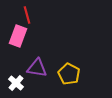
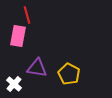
pink rectangle: rotated 10 degrees counterclockwise
white cross: moved 2 px left, 1 px down
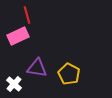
pink rectangle: rotated 55 degrees clockwise
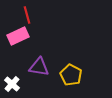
purple triangle: moved 2 px right, 1 px up
yellow pentagon: moved 2 px right, 1 px down
white cross: moved 2 px left
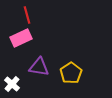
pink rectangle: moved 3 px right, 2 px down
yellow pentagon: moved 2 px up; rotated 10 degrees clockwise
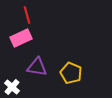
purple triangle: moved 2 px left
yellow pentagon: rotated 15 degrees counterclockwise
white cross: moved 3 px down
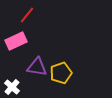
red line: rotated 54 degrees clockwise
pink rectangle: moved 5 px left, 3 px down
yellow pentagon: moved 10 px left; rotated 30 degrees clockwise
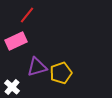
purple triangle: rotated 25 degrees counterclockwise
